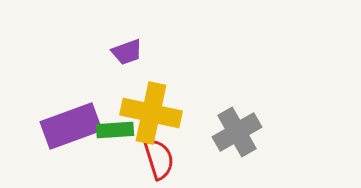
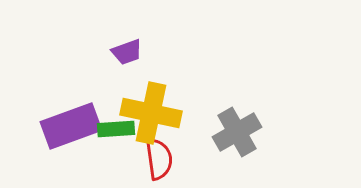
green rectangle: moved 1 px right, 1 px up
red semicircle: rotated 9 degrees clockwise
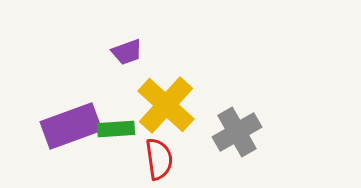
yellow cross: moved 15 px right, 8 px up; rotated 30 degrees clockwise
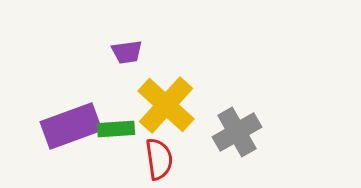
purple trapezoid: rotated 12 degrees clockwise
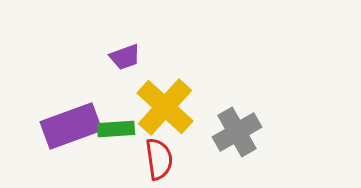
purple trapezoid: moved 2 px left, 5 px down; rotated 12 degrees counterclockwise
yellow cross: moved 1 px left, 2 px down
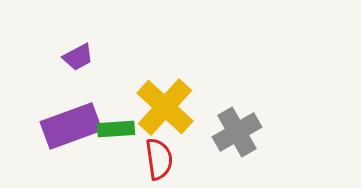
purple trapezoid: moved 47 px left; rotated 8 degrees counterclockwise
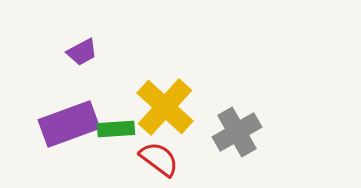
purple trapezoid: moved 4 px right, 5 px up
purple rectangle: moved 2 px left, 2 px up
red semicircle: rotated 45 degrees counterclockwise
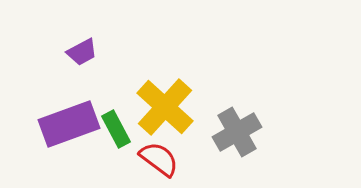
green rectangle: rotated 66 degrees clockwise
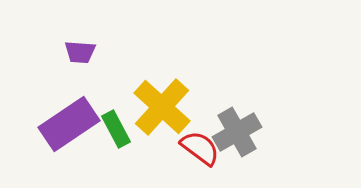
purple trapezoid: moved 2 px left; rotated 32 degrees clockwise
yellow cross: moved 3 px left
purple rectangle: rotated 14 degrees counterclockwise
red semicircle: moved 41 px right, 11 px up
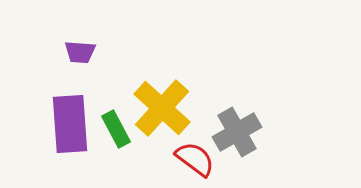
yellow cross: moved 1 px down
purple rectangle: moved 1 px right; rotated 60 degrees counterclockwise
red semicircle: moved 5 px left, 11 px down
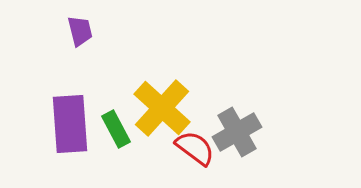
purple trapezoid: moved 21 px up; rotated 108 degrees counterclockwise
red semicircle: moved 11 px up
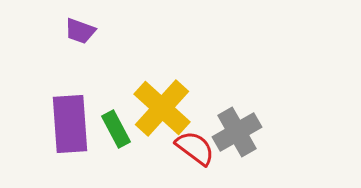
purple trapezoid: rotated 124 degrees clockwise
